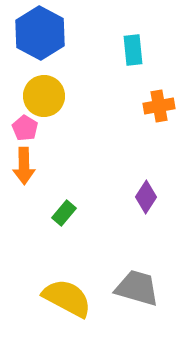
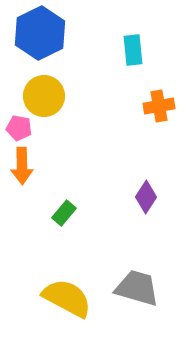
blue hexagon: rotated 6 degrees clockwise
pink pentagon: moved 6 px left; rotated 20 degrees counterclockwise
orange arrow: moved 2 px left
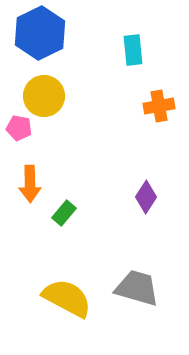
orange arrow: moved 8 px right, 18 px down
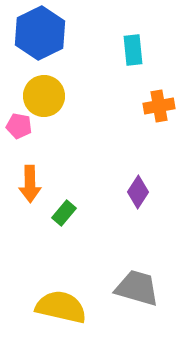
pink pentagon: moved 2 px up
purple diamond: moved 8 px left, 5 px up
yellow semicircle: moved 6 px left, 9 px down; rotated 15 degrees counterclockwise
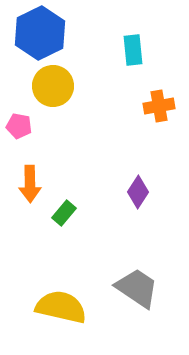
yellow circle: moved 9 px right, 10 px up
gray trapezoid: rotated 18 degrees clockwise
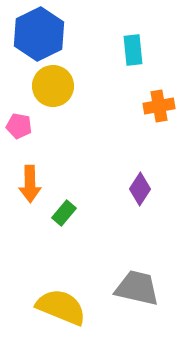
blue hexagon: moved 1 px left, 1 px down
purple diamond: moved 2 px right, 3 px up
gray trapezoid: rotated 21 degrees counterclockwise
yellow semicircle: rotated 9 degrees clockwise
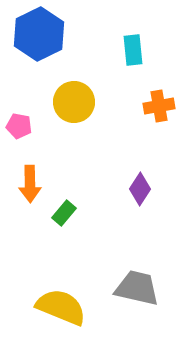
yellow circle: moved 21 px right, 16 px down
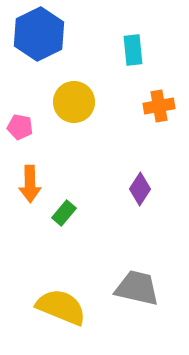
pink pentagon: moved 1 px right, 1 px down
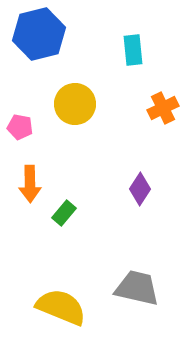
blue hexagon: rotated 12 degrees clockwise
yellow circle: moved 1 px right, 2 px down
orange cross: moved 4 px right, 2 px down; rotated 16 degrees counterclockwise
